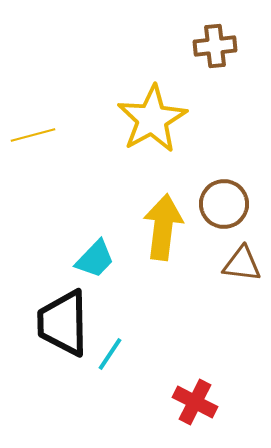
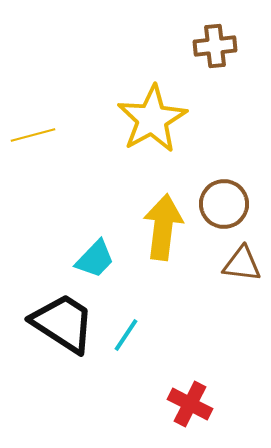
black trapezoid: rotated 124 degrees clockwise
cyan line: moved 16 px right, 19 px up
red cross: moved 5 px left, 2 px down
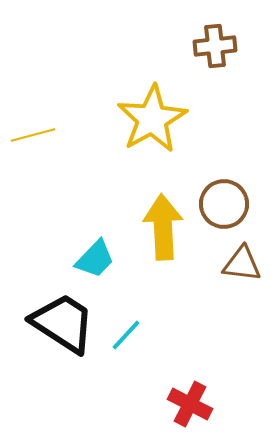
yellow arrow: rotated 10 degrees counterclockwise
cyan line: rotated 9 degrees clockwise
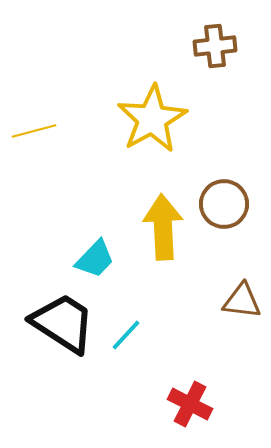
yellow line: moved 1 px right, 4 px up
brown triangle: moved 37 px down
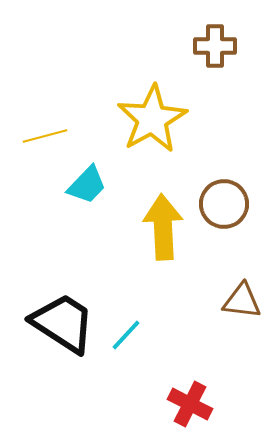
brown cross: rotated 6 degrees clockwise
yellow line: moved 11 px right, 5 px down
cyan trapezoid: moved 8 px left, 74 px up
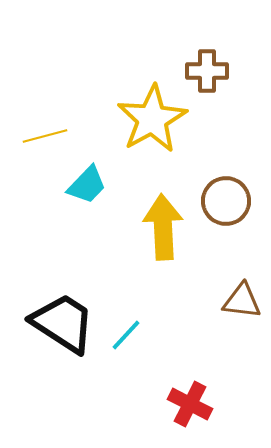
brown cross: moved 8 px left, 25 px down
brown circle: moved 2 px right, 3 px up
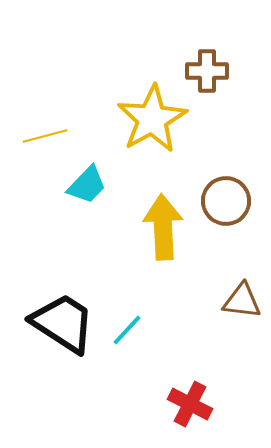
cyan line: moved 1 px right, 5 px up
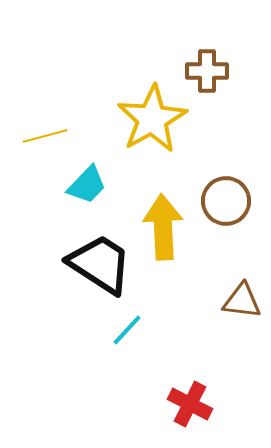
black trapezoid: moved 37 px right, 59 px up
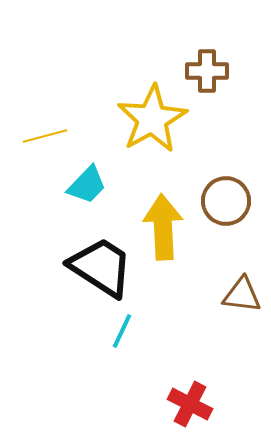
black trapezoid: moved 1 px right, 3 px down
brown triangle: moved 6 px up
cyan line: moved 5 px left, 1 px down; rotated 18 degrees counterclockwise
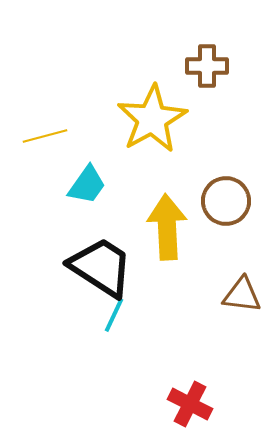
brown cross: moved 5 px up
cyan trapezoid: rotated 9 degrees counterclockwise
yellow arrow: moved 4 px right
cyan line: moved 8 px left, 16 px up
